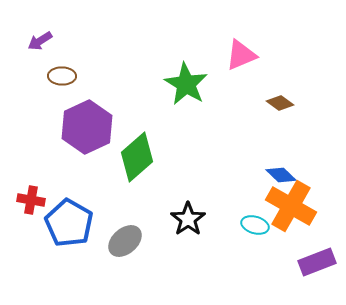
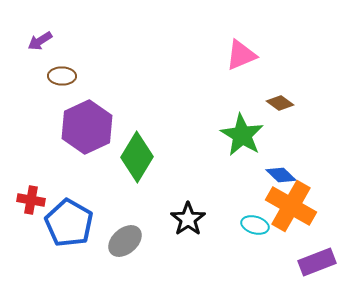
green star: moved 56 px right, 51 px down
green diamond: rotated 18 degrees counterclockwise
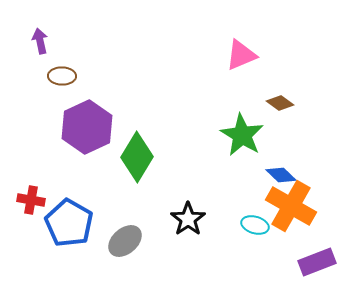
purple arrow: rotated 110 degrees clockwise
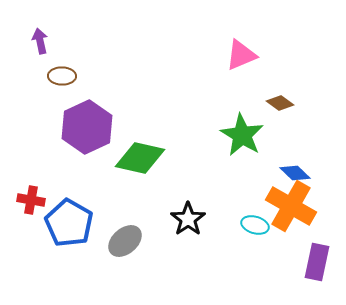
green diamond: moved 3 px right, 1 px down; rotated 72 degrees clockwise
blue diamond: moved 14 px right, 2 px up
purple rectangle: rotated 57 degrees counterclockwise
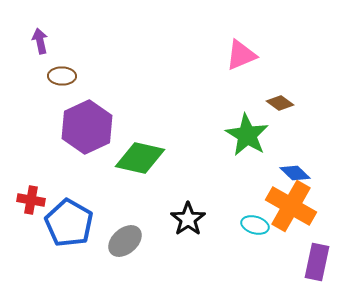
green star: moved 5 px right
